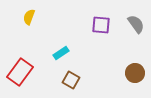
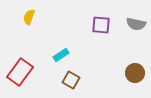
gray semicircle: rotated 138 degrees clockwise
cyan rectangle: moved 2 px down
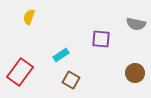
purple square: moved 14 px down
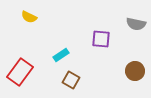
yellow semicircle: rotated 84 degrees counterclockwise
brown circle: moved 2 px up
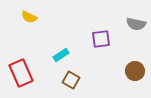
purple square: rotated 12 degrees counterclockwise
red rectangle: moved 1 px right, 1 px down; rotated 60 degrees counterclockwise
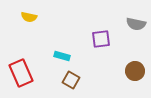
yellow semicircle: rotated 14 degrees counterclockwise
cyan rectangle: moved 1 px right, 1 px down; rotated 49 degrees clockwise
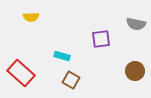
yellow semicircle: moved 2 px right; rotated 14 degrees counterclockwise
red rectangle: rotated 24 degrees counterclockwise
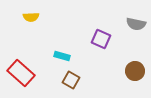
purple square: rotated 30 degrees clockwise
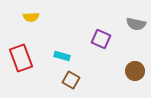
red rectangle: moved 15 px up; rotated 28 degrees clockwise
